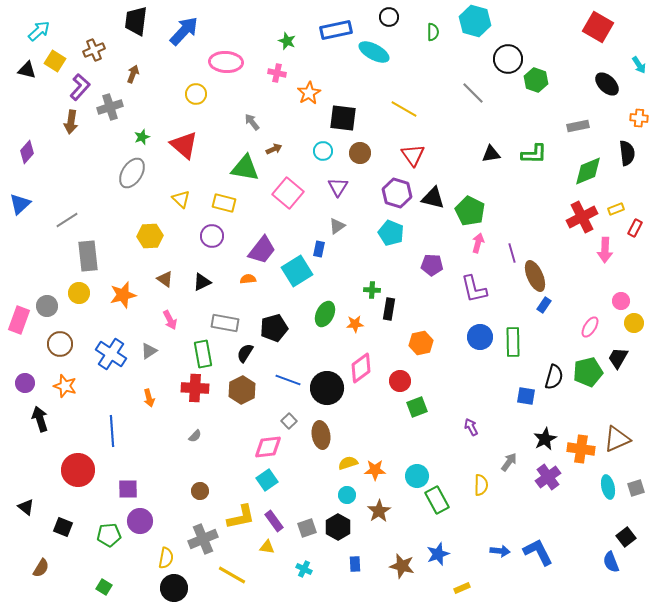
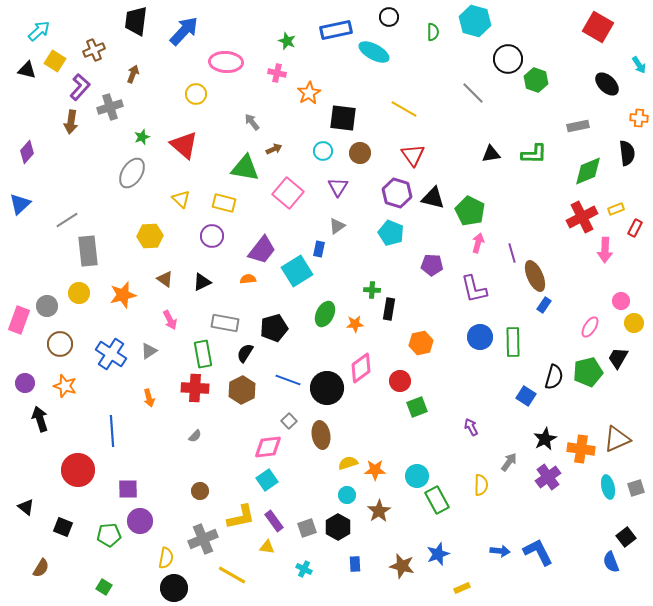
gray rectangle at (88, 256): moved 5 px up
blue square at (526, 396): rotated 24 degrees clockwise
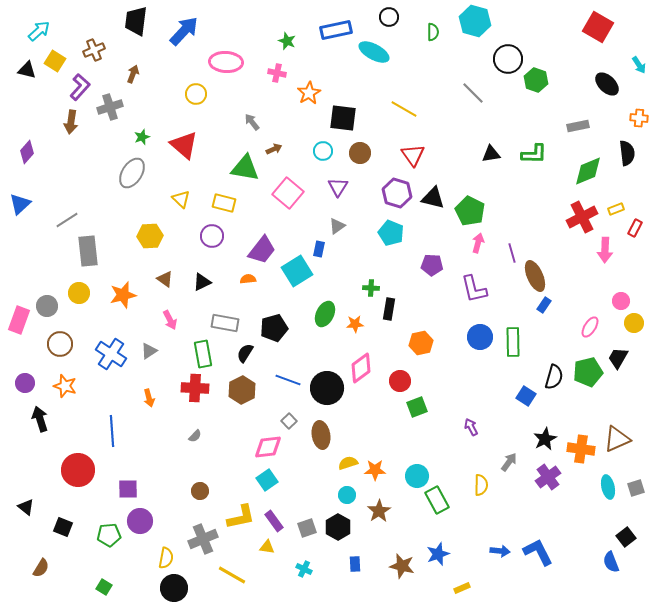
green cross at (372, 290): moved 1 px left, 2 px up
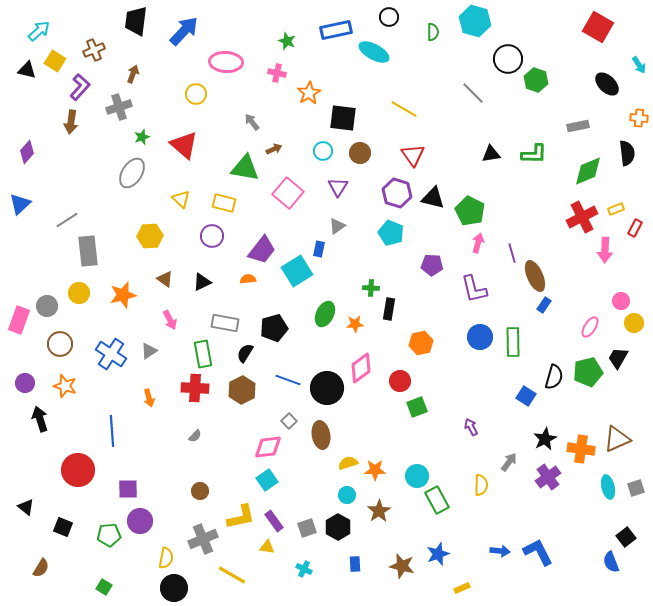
gray cross at (110, 107): moved 9 px right
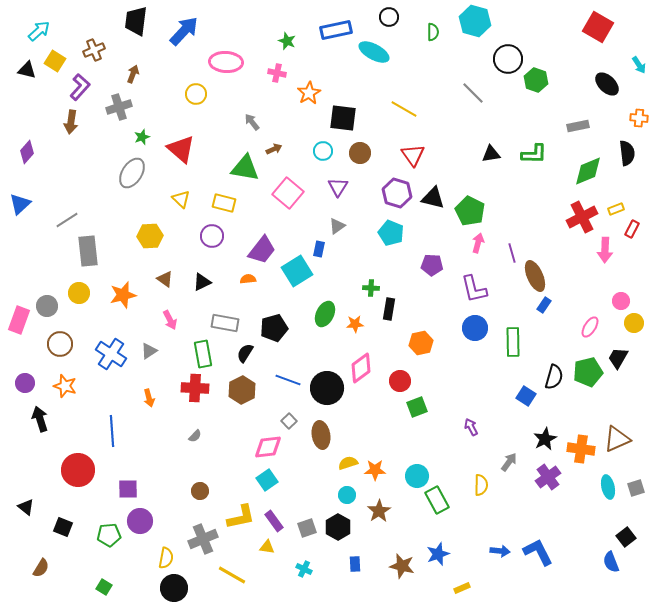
red triangle at (184, 145): moved 3 px left, 4 px down
red rectangle at (635, 228): moved 3 px left, 1 px down
blue circle at (480, 337): moved 5 px left, 9 px up
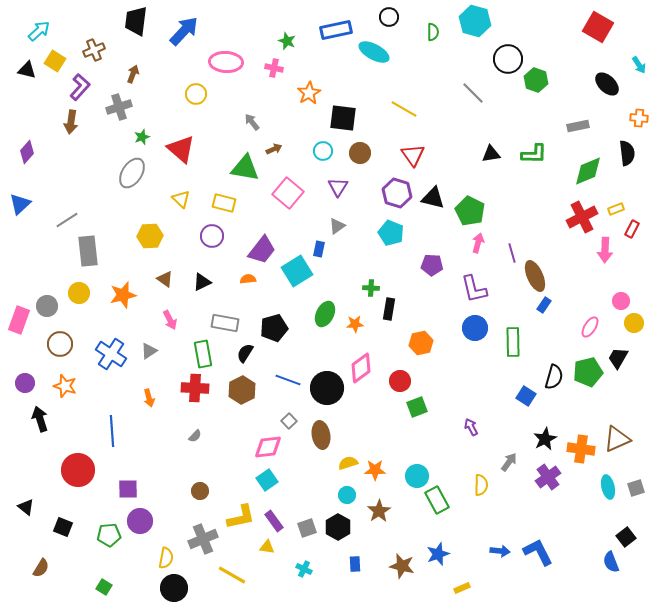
pink cross at (277, 73): moved 3 px left, 5 px up
